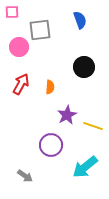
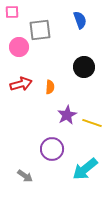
red arrow: rotated 45 degrees clockwise
yellow line: moved 1 px left, 3 px up
purple circle: moved 1 px right, 4 px down
cyan arrow: moved 2 px down
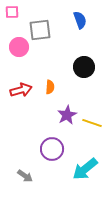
red arrow: moved 6 px down
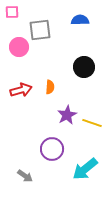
blue semicircle: rotated 72 degrees counterclockwise
